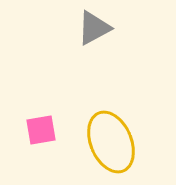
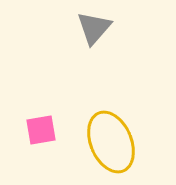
gray triangle: rotated 21 degrees counterclockwise
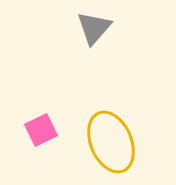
pink square: rotated 16 degrees counterclockwise
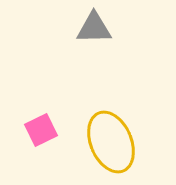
gray triangle: rotated 48 degrees clockwise
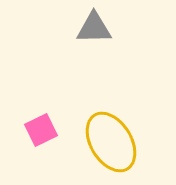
yellow ellipse: rotated 8 degrees counterclockwise
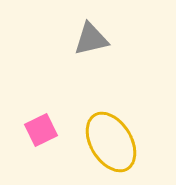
gray triangle: moved 3 px left, 11 px down; rotated 12 degrees counterclockwise
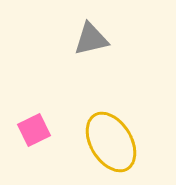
pink square: moved 7 px left
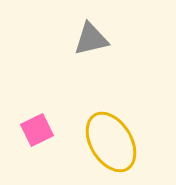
pink square: moved 3 px right
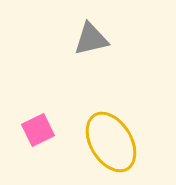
pink square: moved 1 px right
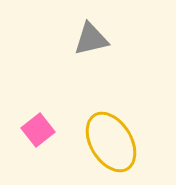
pink square: rotated 12 degrees counterclockwise
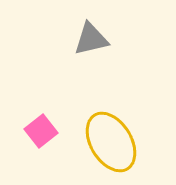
pink square: moved 3 px right, 1 px down
